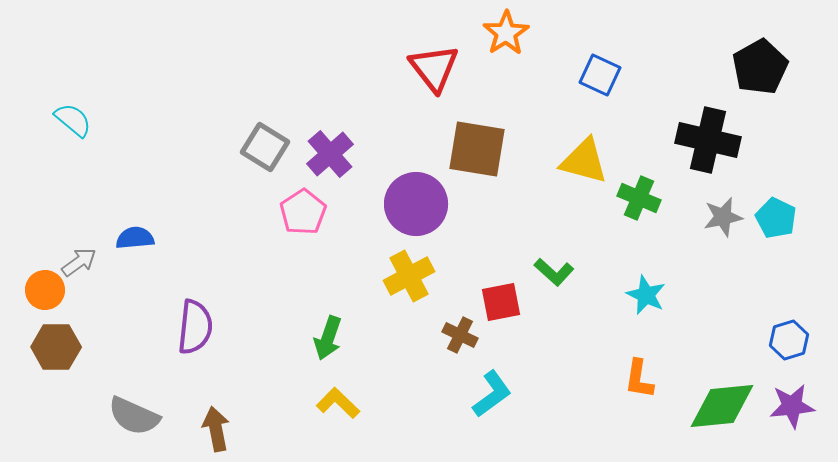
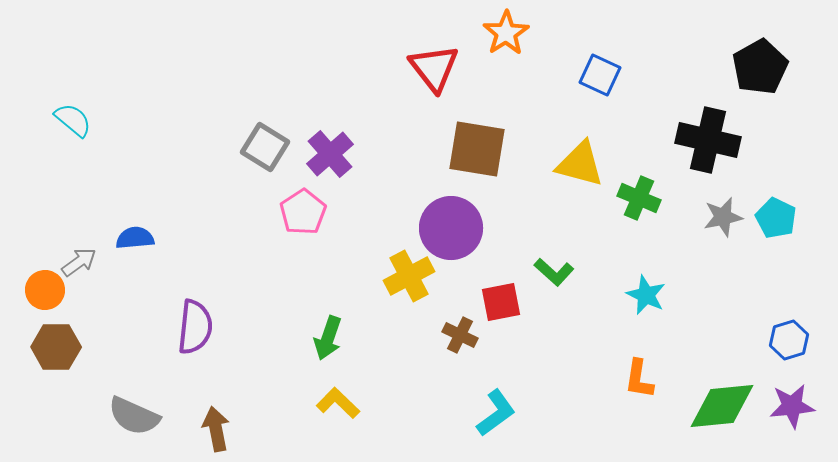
yellow triangle: moved 4 px left, 3 px down
purple circle: moved 35 px right, 24 px down
cyan L-shape: moved 4 px right, 19 px down
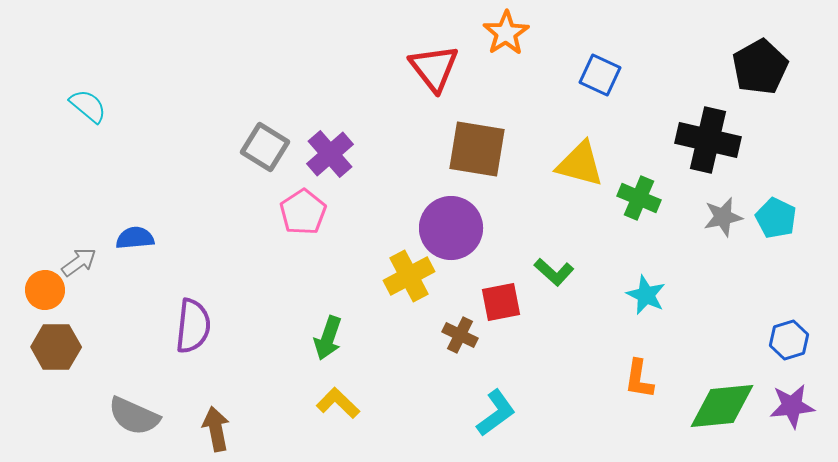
cyan semicircle: moved 15 px right, 14 px up
purple semicircle: moved 2 px left, 1 px up
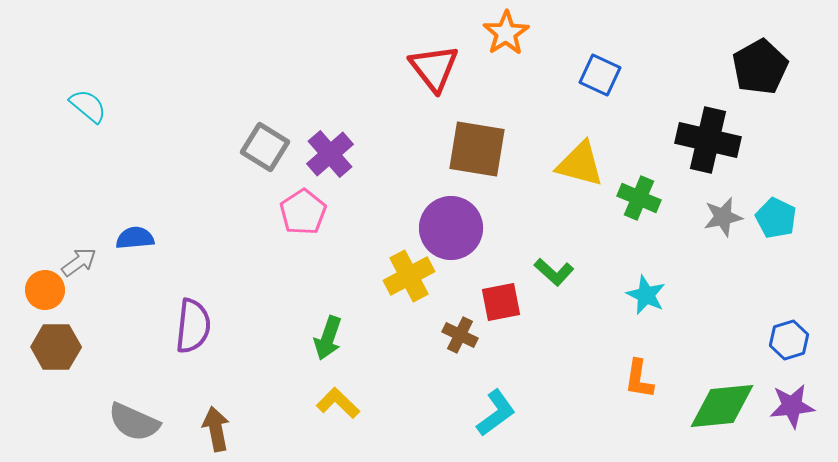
gray semicircle: moved 6 px down
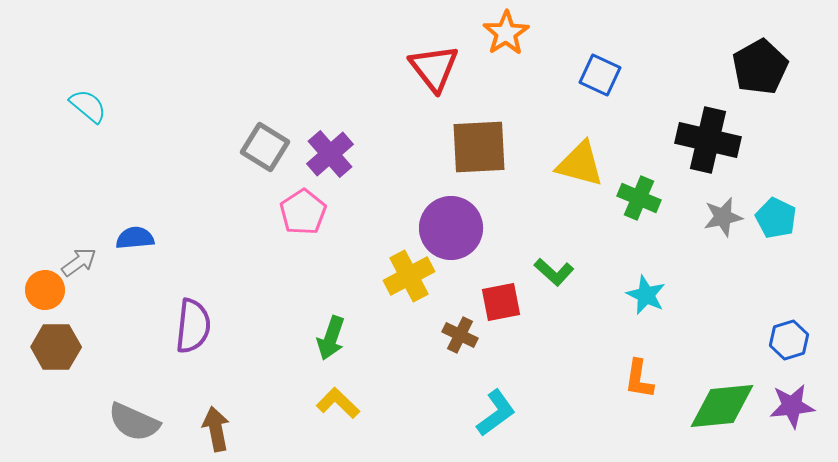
brown square: moved 2 px right, 2 px up; rotated 12 degrees counterclockwise
green arrow: moved 3 px right
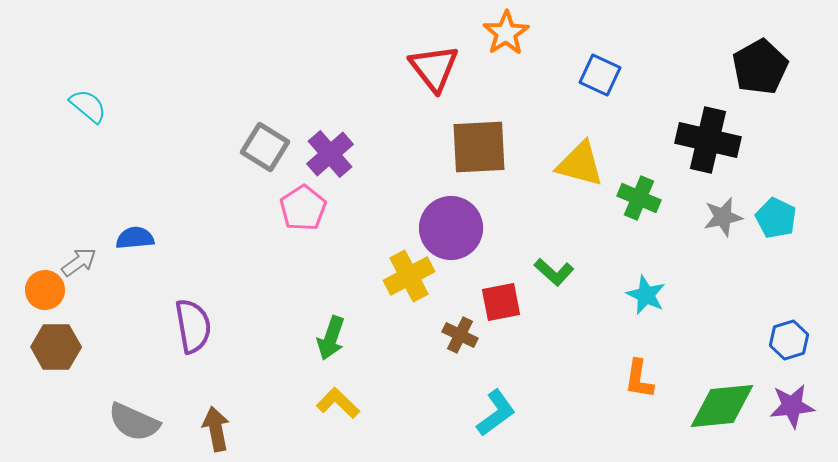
pink pentagon: moved 4 px up
purple semicircle: rotated 16 degrees counterclockwise
